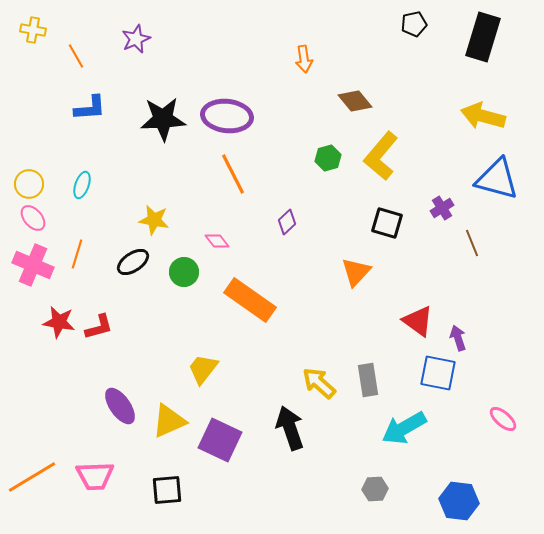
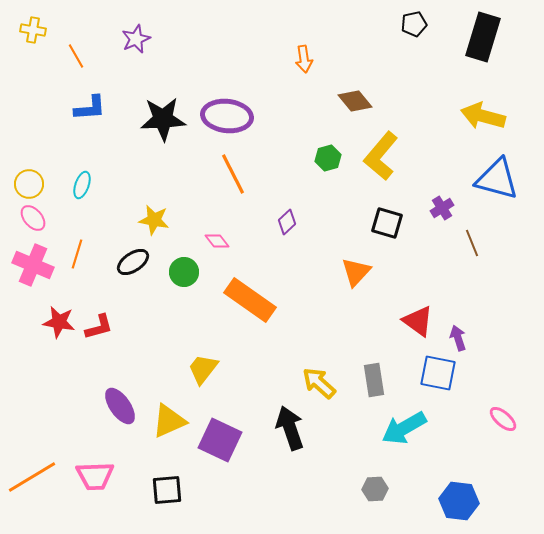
gray rectangle at (368, 380): moved 6 px right
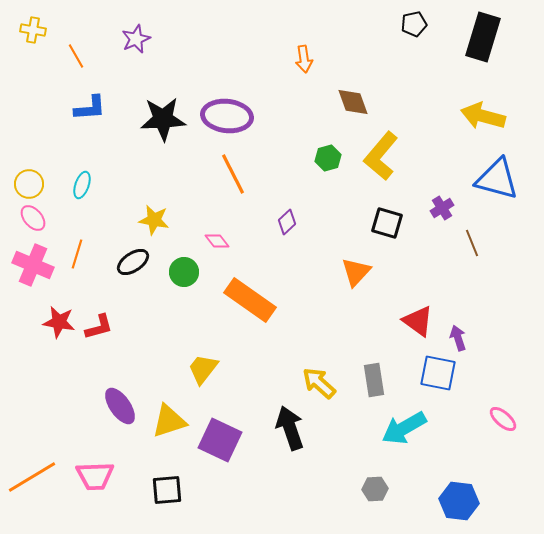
brown diamond at (355, 101): moved 2 px left, 1 px down; rotated 20 degrees clockwise
yellow triangle at (169, 421): rotated 6 degrees clockwise
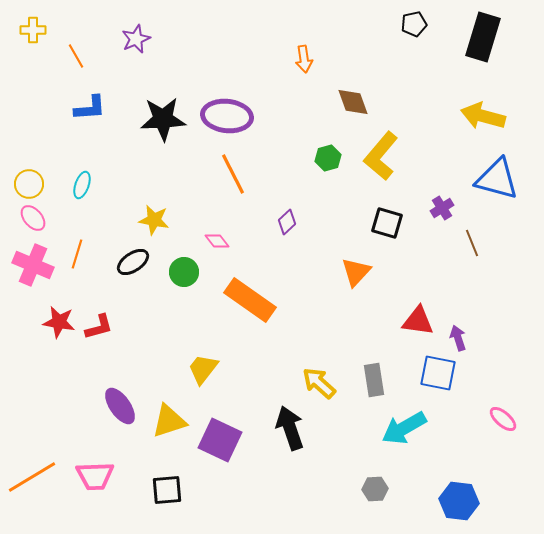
yellow cross at (33, 30): rotated 10 degrees counterclockwise
red triangle at (418, 321): rotated 28 degrees counterclockwise
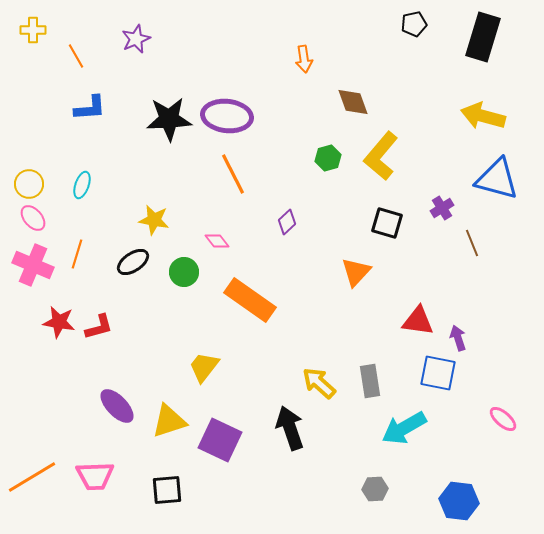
black star at (163, 119): moved 6 px right
yellow trapezoid at (203, 369): moved 1 px right, 2 px up
gray rectangle at (374, 380): moved 4 px left, 1 px down
purple ellipse at (120, 406): moved 3 px left; rotated 9 degrees counterclockwise
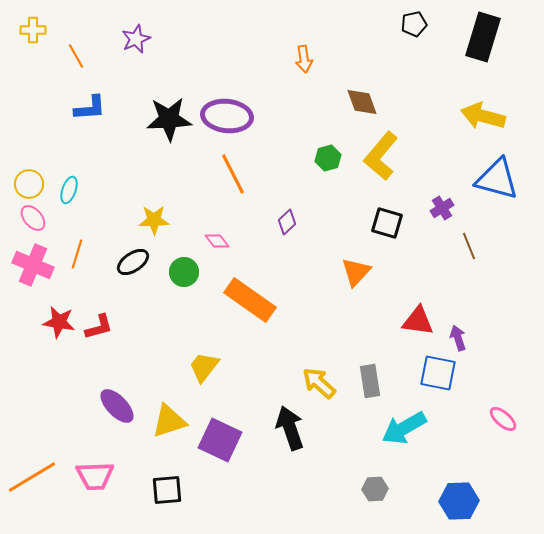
brown diamond at (353, 102): moved 9 px right
cyan ellipse at (82, 185): moved 13 px left, 5 px down
yellow star at (154, 220): rotated 12 degrees counterclockwise
brown line at (472, 243): moved 3 px left, 3 px down
blue hexagon at (459, 501): rotated 9 degrees counterclockwise
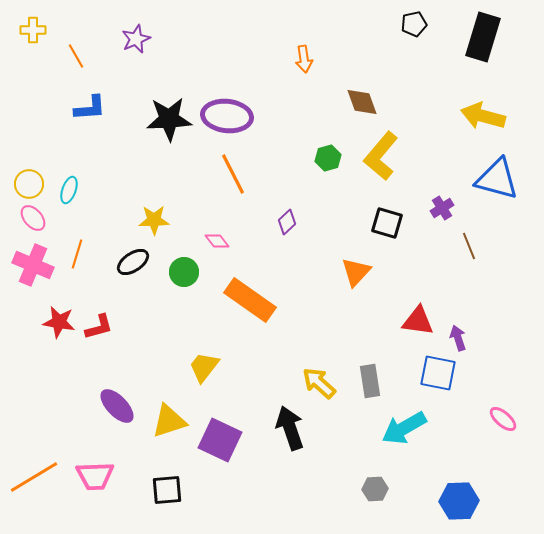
orange line at (32, 477): moved 2 px right
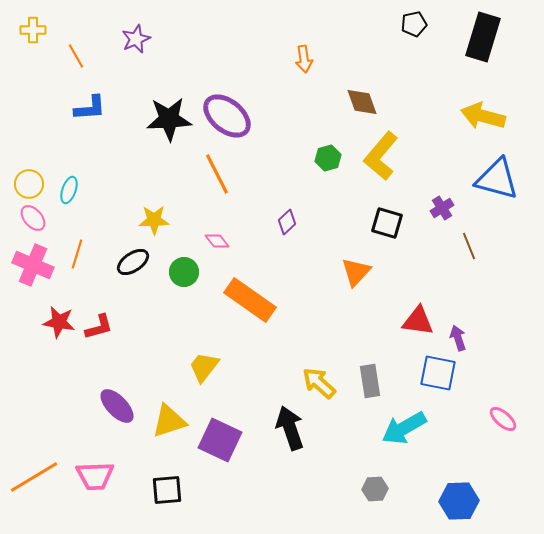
purple ellipse at (227, 116): rotated 33 degrees clockwise
orange line at (233, 174): moved 16 px left
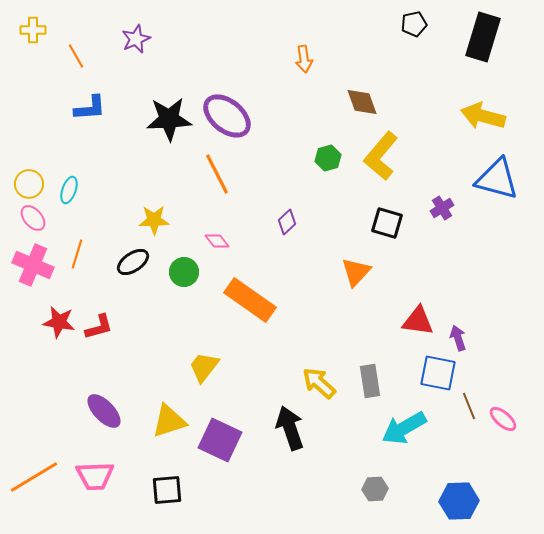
brown line at (469, 246): moved 160 px down
purple ellipse at (117, 406): moved 13 px left, 5 px down
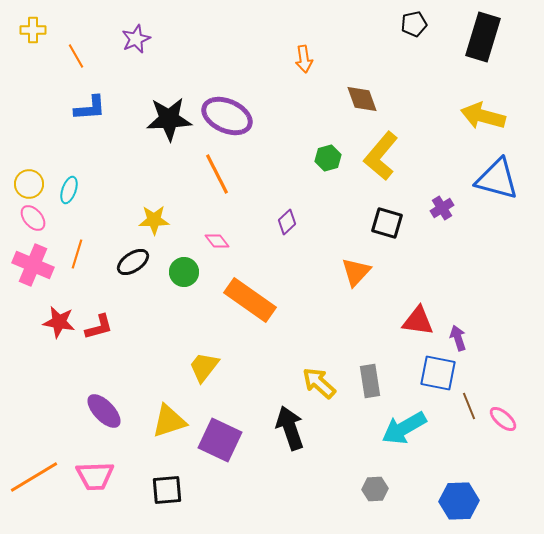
brown diamond at (362, 102): moved 3 px up
purple ellipse at (227, 116): rotated 15 degrees counterclockwise
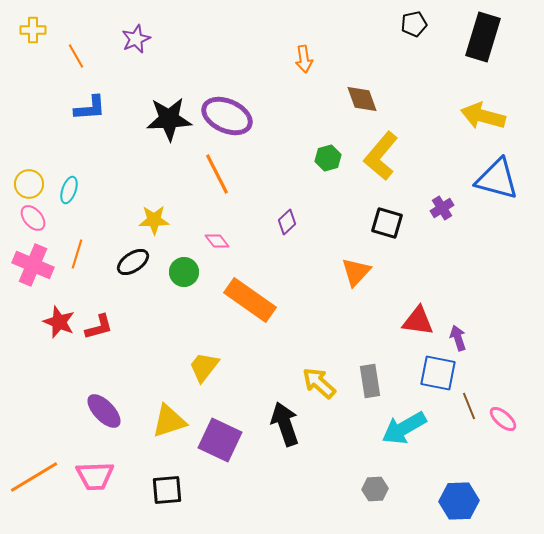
red star at (59, 322): rotated 12 degrees clockwise
black arrow at (290, 428): moved 5 px left, 4 px up
